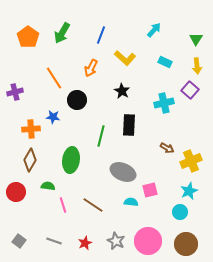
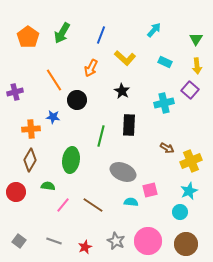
orange line: moved 2 px down
pink line: rotated 56 degrees clockwise
red star: moved 4 px down
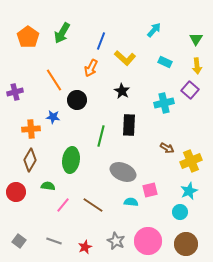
blue line: moved 6 px down
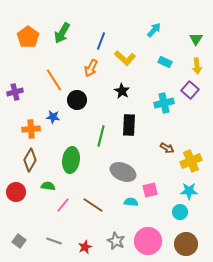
cyan star: rotated 24 degrees clockwise
